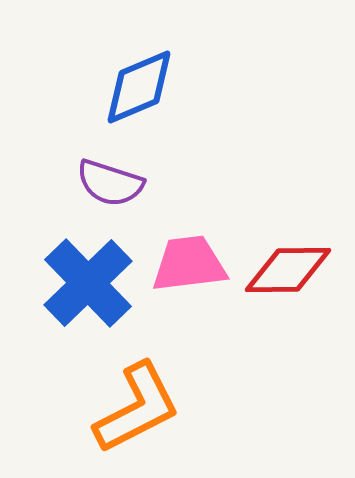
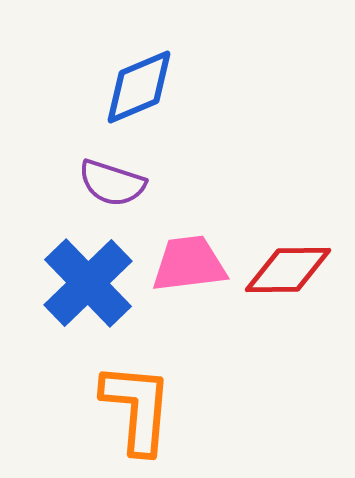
purple semicircle: moved 2 px right
orange L-shape: rotated 58 degrees counterclockwise
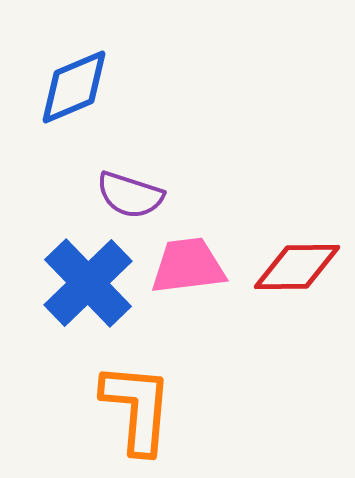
blue diamond: moved 65 px left
purple semicircle: moved 18 px right, 12 px down
pink trapezoid: moved 1 px left, 2 px down
red diamond: moved 9 px right, 3 px up
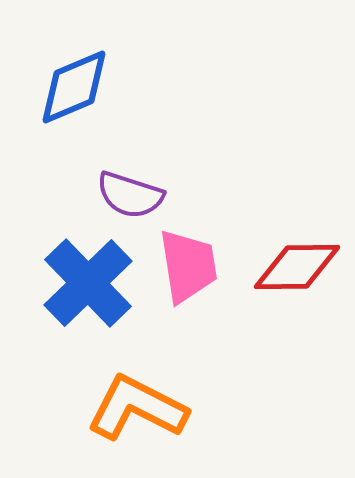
pink trapezoid: rotated 88 degrees clockwise
orange L-shape: rotated 68 degrees counterclockwise
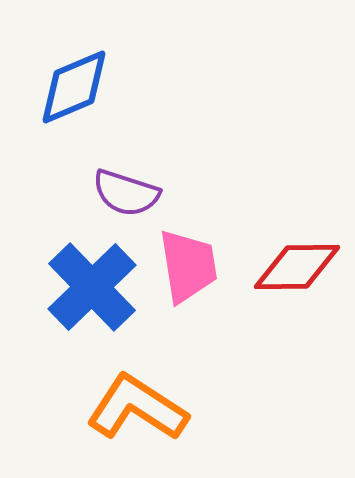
purple semicircle: moved 4 px left, 2 px up
blue cross: moved 4 px right, 4 px down
orange L-shape: rotated 6 degrees clockwise
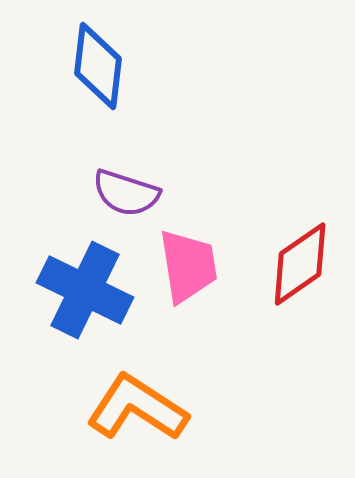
blue diamond: moved 24 px right, 21 px up; rotated 60 degrees counterclockwise
red diamond: moved 3 px right, 3 px up; rotated 34 degrees counterclockwise
blue cross: moved 7 px left, 3 px down; rotated 20 degrees counterclockwise
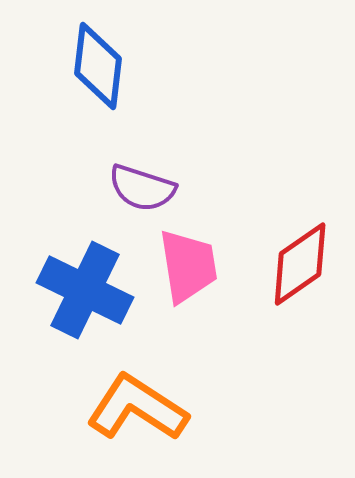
purple semicircle: moved 16 px right, 5 px up
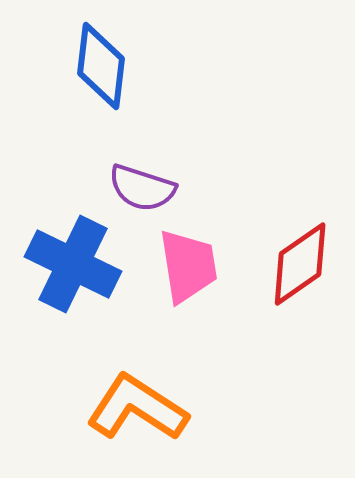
blue diamond: moved 3 px right
blue cross: moved 12 px left, 26 px up
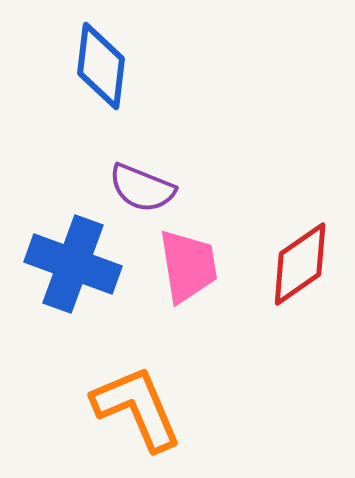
purple semicircle: rotated 4 degrees clockwise
blue cross: rotated 6 degrees counterclockwise
orange L-shape: rotated 34 degrees clockwise
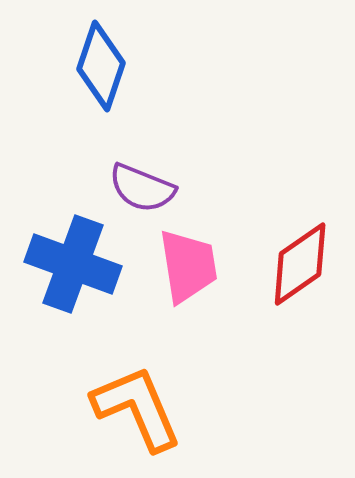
blue diamond: rotated 12 degrees clockwise
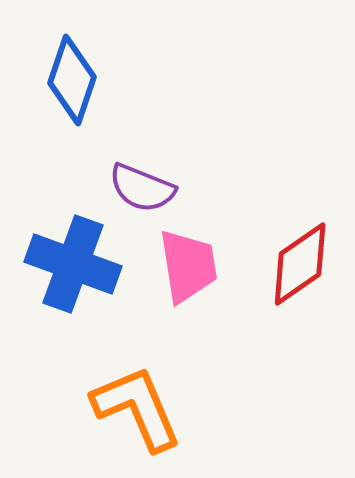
blue diamond: moved 29 px left, 14 px down
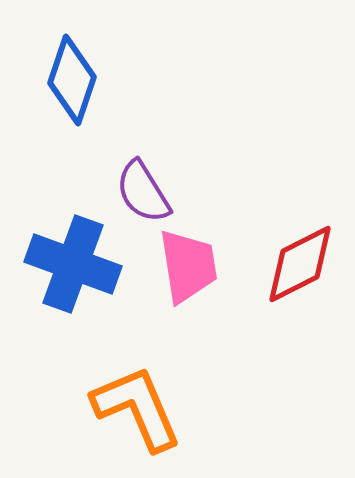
purple semicircle: moved 1 px right, 4 px down; rotated 36 degrees clockwise
red diamond: rotated 8 degrees clockwise
